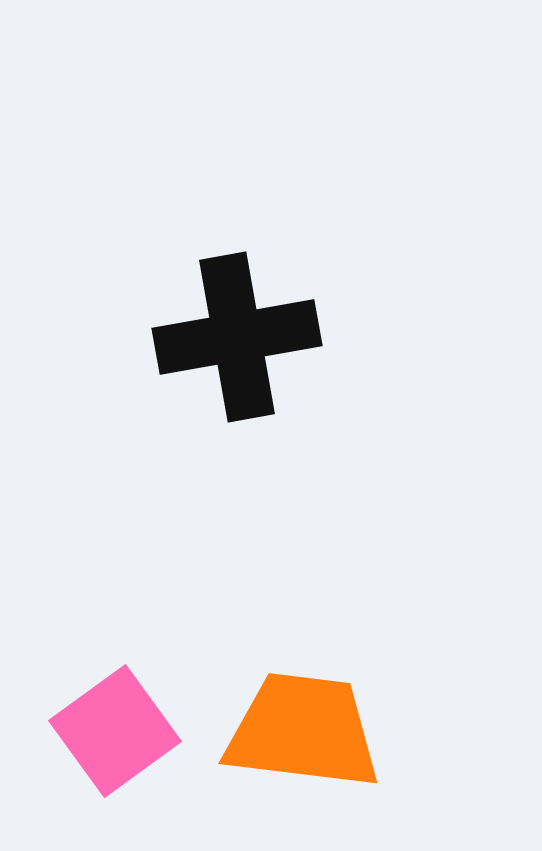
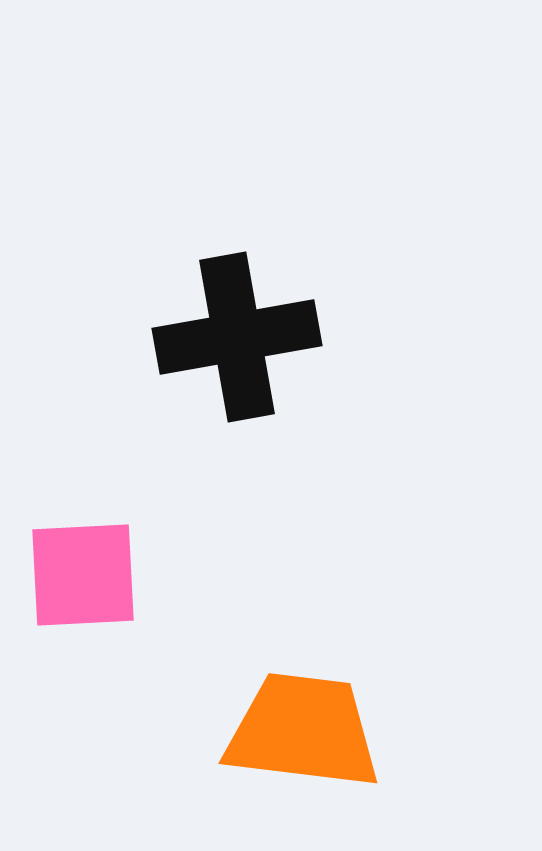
pink square: moved 32 px left, 156 px up; rotated 33 degrees clockwise
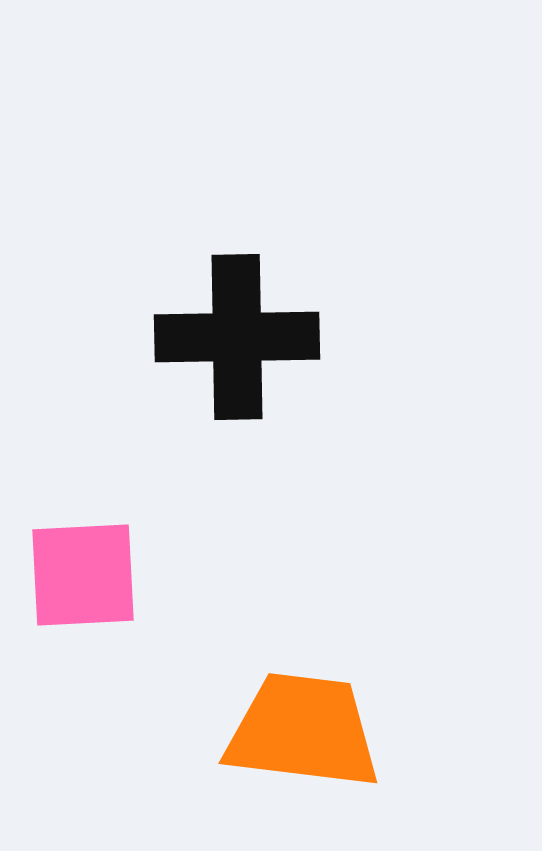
black cross: rotated 9 degrees clockwise
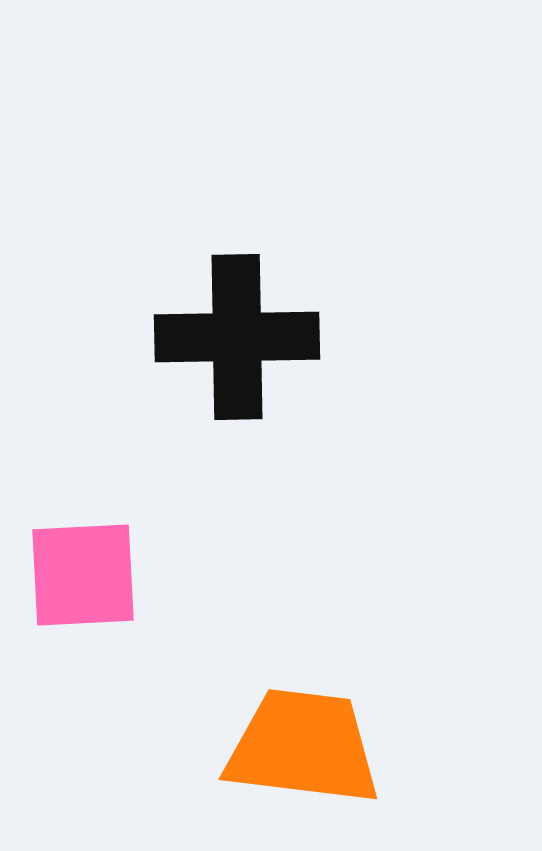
orange trapezoid: moved 16 px down
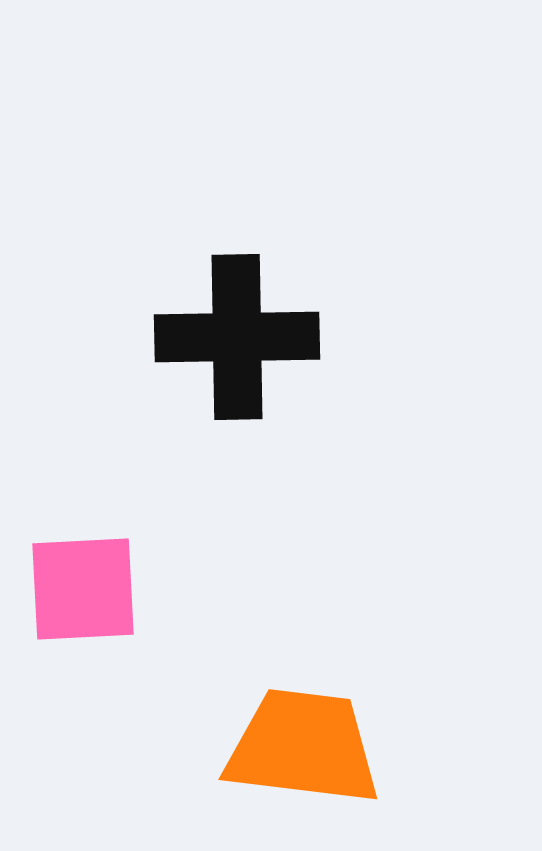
pink square: moved 14 px down
